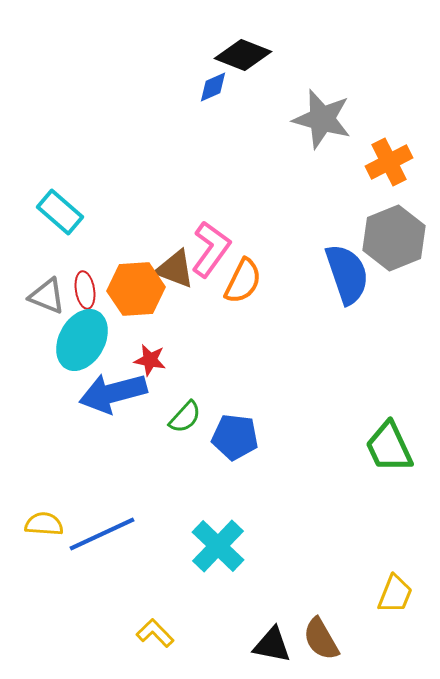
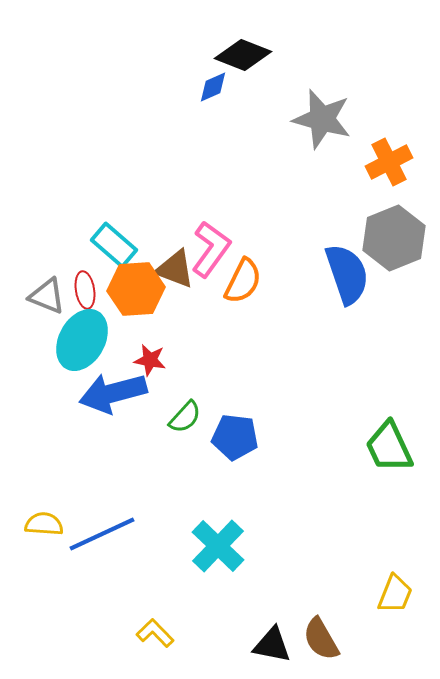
cyan rectangle: moved 54 px right, 33 px down
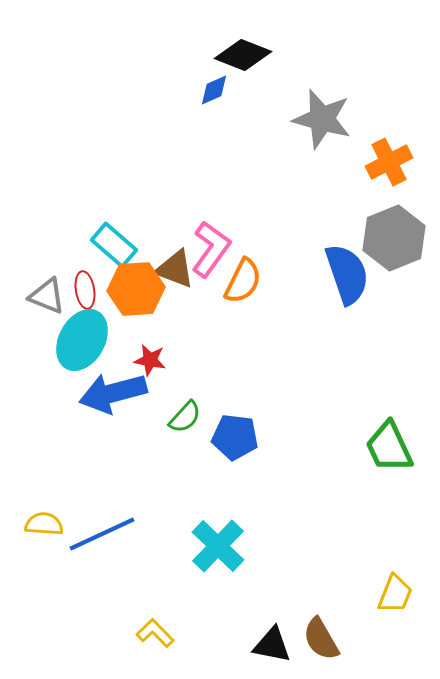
blue diamond: moved 1 px right, 3 px down
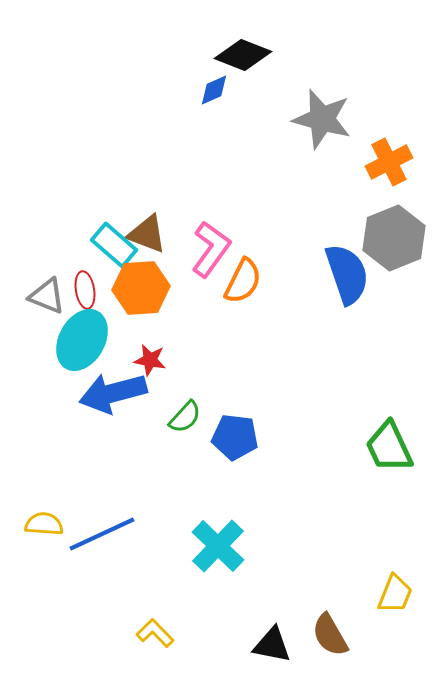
brown triangle: moved 28 px left, 35 px up
orange hexagon: moved 5 px right, 1 px up
brown semicircle: moved 9 px right, 4 px up
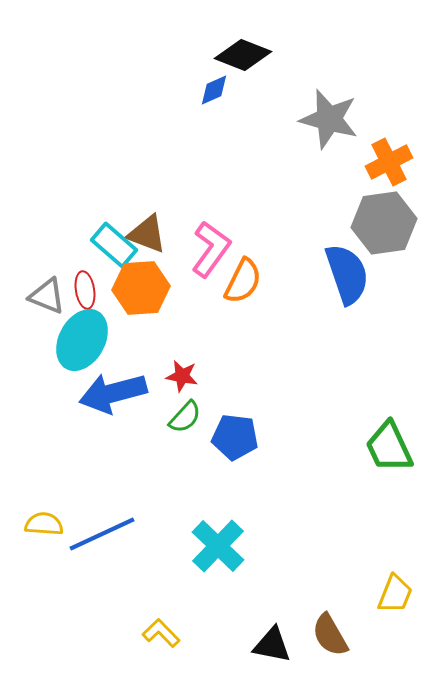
gray star: moved 7 px right
gray hexagon: moved 10 px left, 15 px up; rotated 14 degrees clockwise
red star: moved 32 px right, 16 px down
yellow L-shape: moved 6 px right
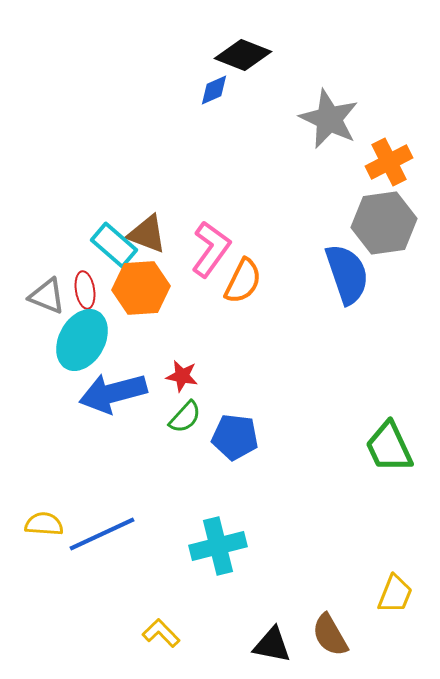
gray star: rotated 10 degrees clockwise
cyan cross: rotated 32 degrees clockwise
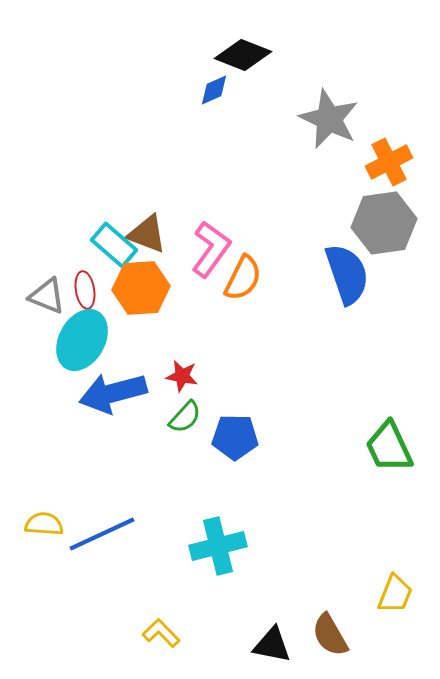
orange semicircle: moved 3 px up
blue pentagon: rotated 6 degrees counterclockwise
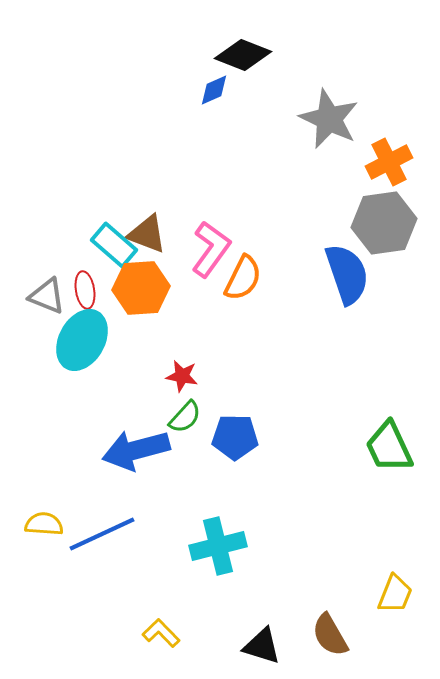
blue arrow: moved 23 px right, 57 px down
black triangle: moved 10 px left, 1 px down; rotated 6 degrees clockwise
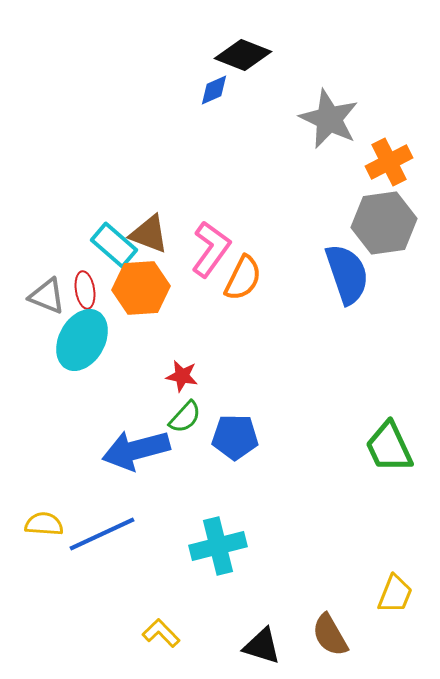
brown triangle: moved 2 px right
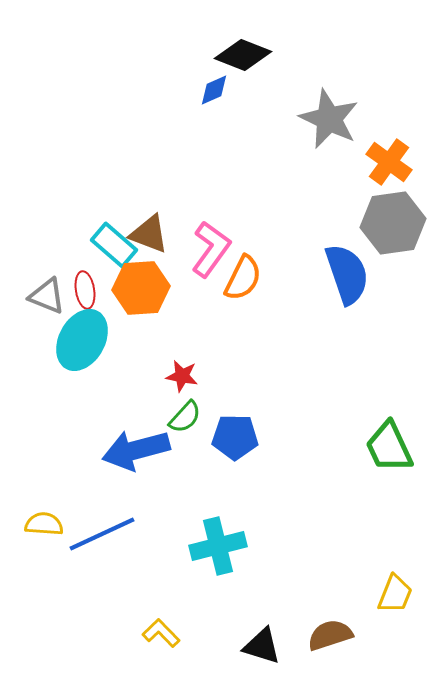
orange cross: rotated 27 degrees counterclockwise
gray hexagon: moved 9 px right
brown semicircle: rotated 102 degrees clockwise
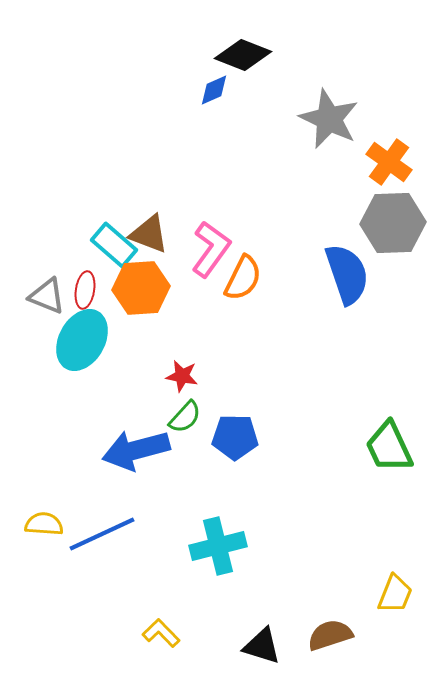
gray hexagon: rotated 6 degrees clockwise
red ellipse: rotated 18 degrees clockwise
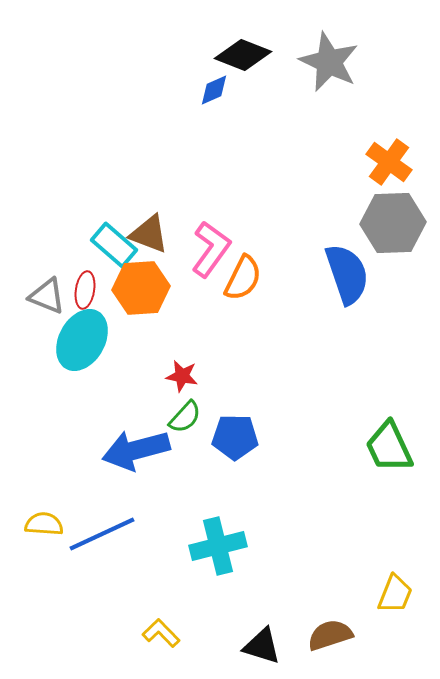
gray star: moved 57 px up
